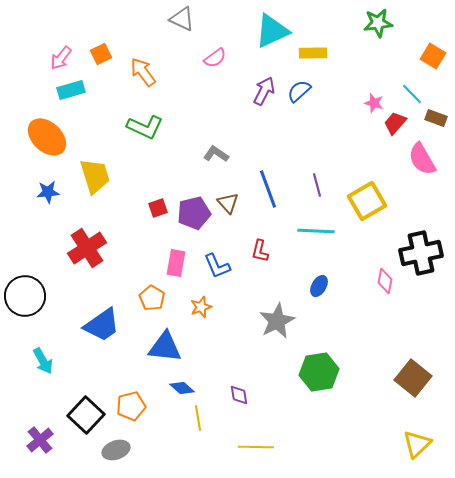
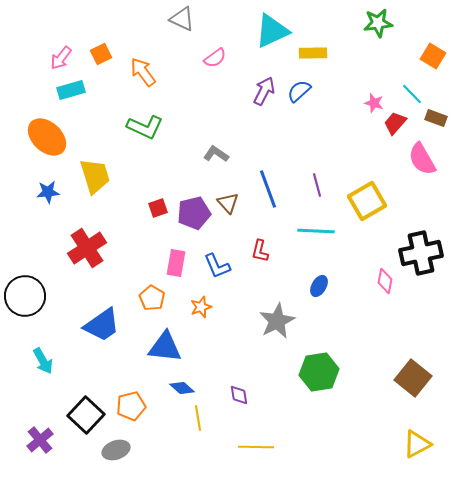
yellow triangle at (417, 444): rotated 16 degrees clockwise
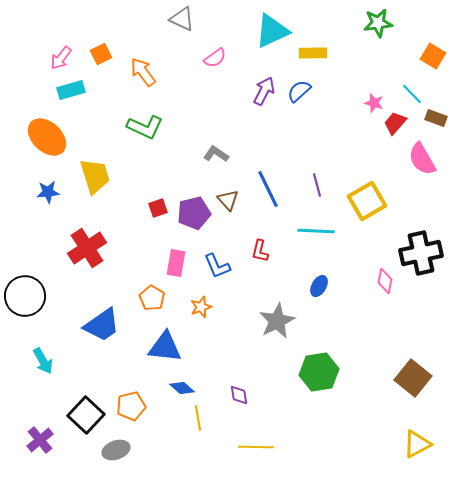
blue line at (268, 189): rotated 6 degrees counterclockwise
brown triangle at (228, 203): moved 3 px up
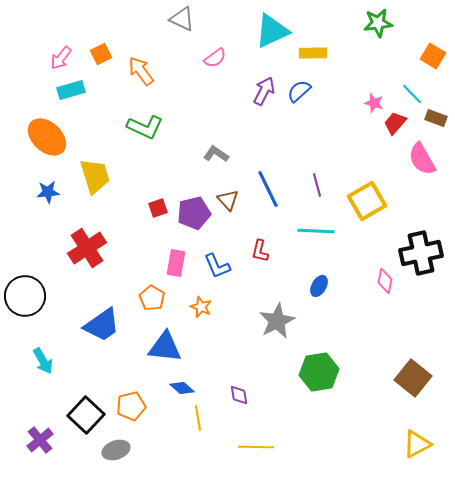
orange arrow at (143, 72): moved 2 px left, 1 px up
orange star at (201, 307): rotated 30 degrees counterclockwise
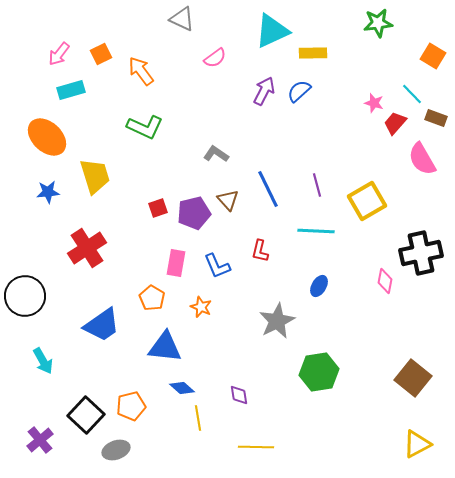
pink arrow at (61, 58): moved 2 px left, 4 px up
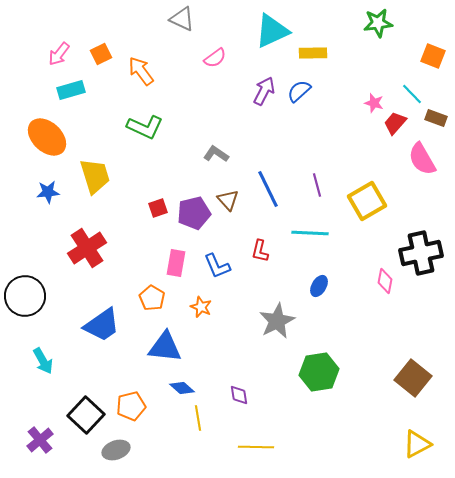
orange square at (433, 56): rotated 10 degrees counterclockwise
cyan line at (316, 231): moved 6 px left, 2 px down
